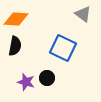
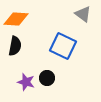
blue square: moved 2 px up
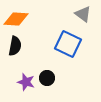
blue square: moved 5 px right, 2 px up
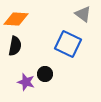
black circle: moved 2 px left, 4 px up
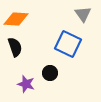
gray triangle: rotated 18 degrees clockwise
black semicircle: moved 1 px down; rotated 30 degrees counterclockwise
black circle: moved 5 px right, 1 px up
purple star: moved 2 px down
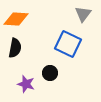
gray triangle: rotated 12 degrees clockwise
black semicircle: moved 1 px down; rotated 30 degrees clockwise
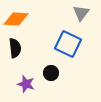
gray triangle: moved 2 px left, 1 px up
black semicircle: rotated 18 degrees counterclockwise
black circle: moved 1 px right
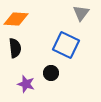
blue square: moved 2 px left, 1 px down
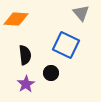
gray triangle: rotated 18 degrees counterclockwise
black semicircle: moved 10 px right, 7 px down
purple star: rotated 24 degrees clockwise
